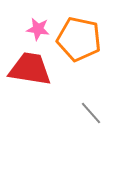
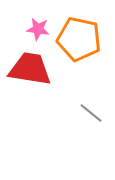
gray line: rotated 10 degrees counterclockwise
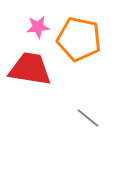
pink star: moved 2 px up; rotated 15 degrees counterclockwise
gray line: moved 3 px left, 5 px down
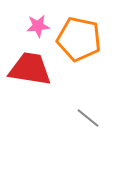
pink star: moved 1 px up
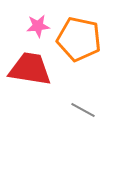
gray line: moved 5 px left, 8 px up; rotated 10 degrees counterclockwise
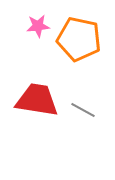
red trapezoid: moved 7 px right, 31 px down
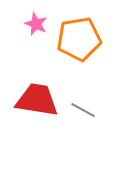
pink star: moved 2 px left, 2 px up; rotated 30 degrees clockwise
orange pentagon: rotated 21 degrees counterclockwise
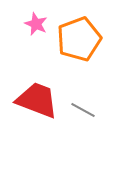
orange pentagon: rotated 12 degrees counterclockwise
red trapezoid: rotated 12 degrees clockwise
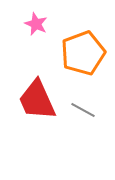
orange pentagon: moved 4 px right, 14 px down
red trapezoid: rotated 135 degrees counterclockwise
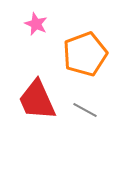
orange pentagon: moved 2 px right, 1 px down
gray line: moved 2 px right
